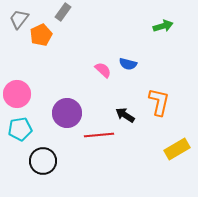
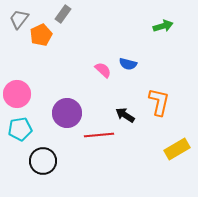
gray rectangle: moved 2 px down
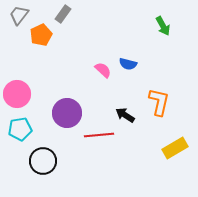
gray trapezoid: moved 4 px up
green arrow: rotated 78 degrees clockwise
yellow rectangle: moved 2 px left, 1 px up
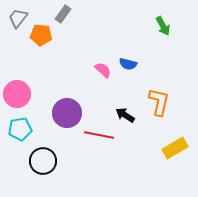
gray trapezoid: moved 1 px left, 3 px down
orange pentagon: rotated 30 degrees clockwise
red line: rotated 16 degrees clockwise
